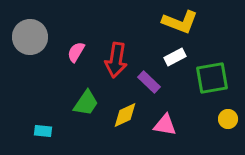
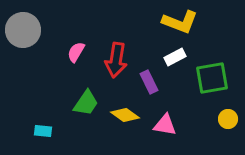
gray circle: moved 7 px left, 7 px up
purple rectangle: rotated 20 degrees clockwise
yellow diamond: rotated 60 degrees clockwise
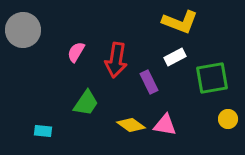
yellow diamond: moved 6 px right, 10 px down
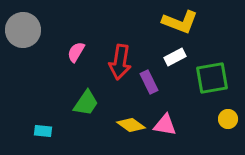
red arrow: moved 4 px right, 2 px down
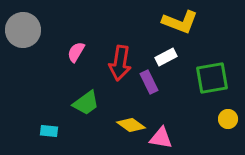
white rectangle: moved 9 px left
red arrow: moved 1 px down
green trapezoid: rotated 20 degrees clockwise
pink triangle: moved 4 px left, 13 px down
cyan rectangle: moved 6 px right
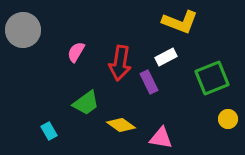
green square: rotated 12 degrees counterclockwise
yellow diamond: moved 10 px left
cyan rectangle: rotated 54 degrees clockwise
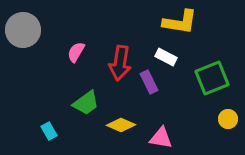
yellow L-shape: rotated 12 degrees counterclockwise
white rectangle: rotated 55 degrees clockwise
yellow diamond: rotated 12 degrees counterclockwise
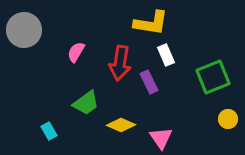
yellow L-shape: moved 29 px left, 1 px down
gray circle: moved 1 px right
white rectangle: moved 2 px up; rotated 40 degrees clockwise
green square: moved 1 px right, 1 px up
pink triangle: rotated 45 degrees clockwise
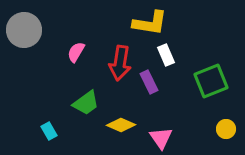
yellow L-shape: moved 1 px left
green square: moved 2 px left, 4 px down
yellow circle: moved 2 px left, 10 px down
